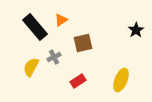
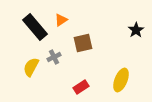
red rectangle: moved 3 px right, 6 px down
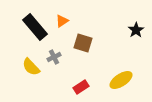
orange triangle: moved 1 px right, 1 px down
brown square: rotated 30 degrees clockwise
yellow semicircle: rotated 72 degrees counterclockwise
yellow ellipse: rotated 35 degrees clockwise
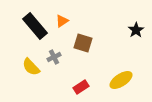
black rectangle: moved 1 px up
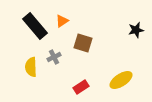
black star: rotated 21 degrees clockwise
yellow semicircle: rotated 42 degrees clockwise
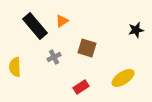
brown square: moved 4 px right, 5 px down
yellow semicircle: moved 16 px left
yellow ellipse: moved 2 px right, 2 px up
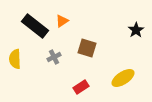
black rectangle: rotated 12 degrees counterclockwise
black star: rotated 21 degrees counterclockwise
yellow semicircle: moved 8 px up
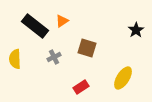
yellow ellipse: rotated 25 degrees counterclockwise
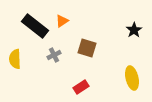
black star: moved 2 px left
gray cross: moved 2 px up
yellow ellipse: moved 9 px right; rotated 45 degrees counterclockwise
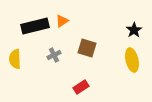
black rectangle: rotated 52 degrees counterclockwise
yellow ellipse: moved 18 px up
